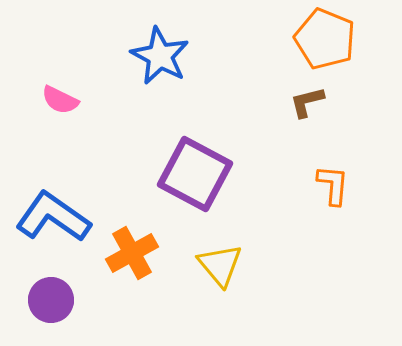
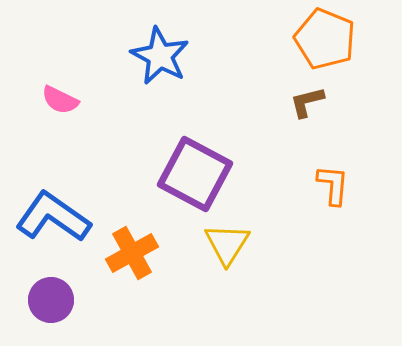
yellow triangle: moved 7 px right, 21 px up; rotated 12 degrees clockwise
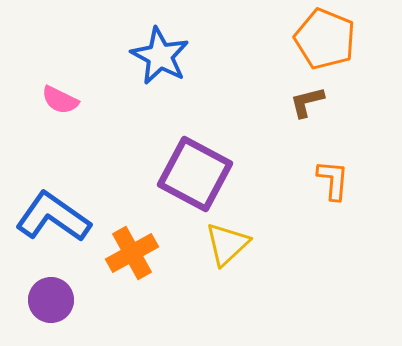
orange L-shape: moved 5 px up
yellow triangle: rotated 15 degrees clockwise
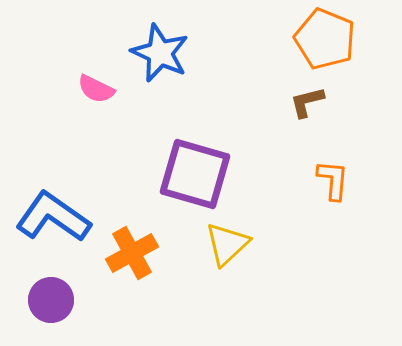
blue star: moved 3 px up; rotated 4 degrees counterclockwise
pink semicircle: moved 36 px right, 11 px up
purple square: rotated 12 degrees counterclockwise
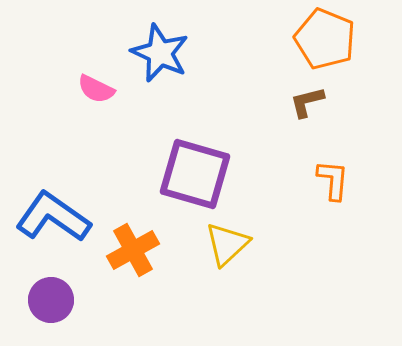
orange cross: moved 1 px right, 3 px up
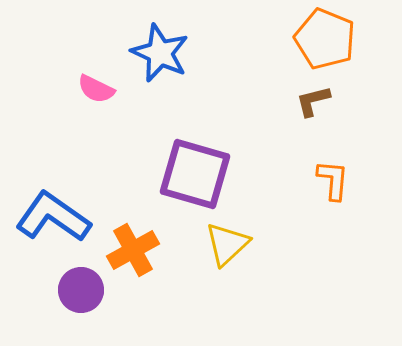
brown L-shape: moved 6 px right, 1 px up
purple circle: moved 30 px right, 10 px up
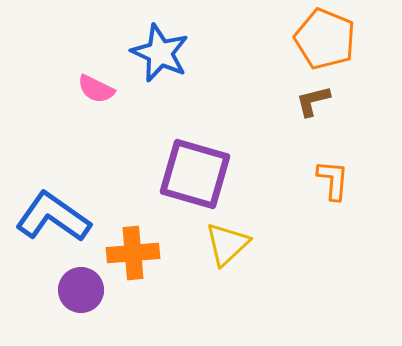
orange cross: moved 3 px down; rotated 24 degrees clockwise
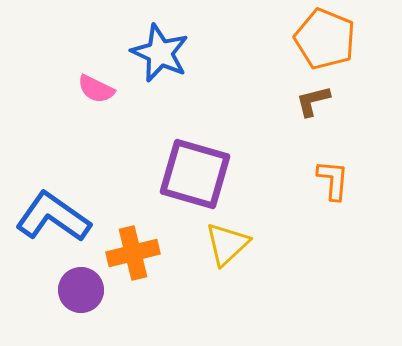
orange cross: rotated 9 degrees counterclockwise
